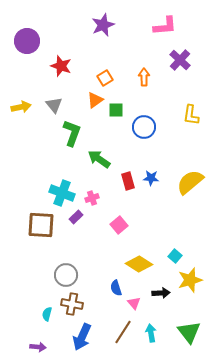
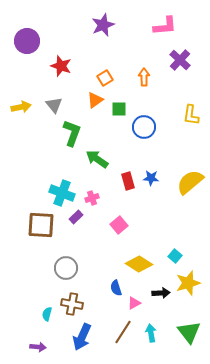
green square: moved 3 px right, 1 px up
green arrow: moved 2 px left
gray circle: moved 7 px up
yellow star: moved 2 px left, 3 px down
pink triangle: rotated 40 degrees clockwise
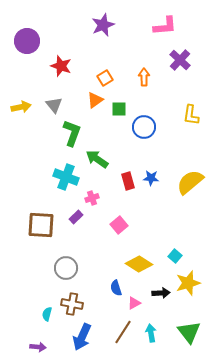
cyan cross: moved 4 px right, 16 px up
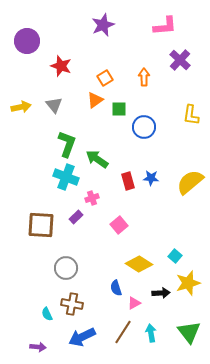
green L-shape: moved 5 px left, 11 px down
cyan semicircle: rotated 40 degrees counterclockwise
blue arrow: rotated 40 degrees clockwise
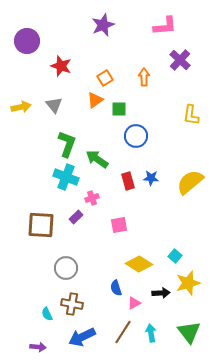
blue circle: moved 8 px left, 9 px down
pink square: rotated 30 degrees clockwise
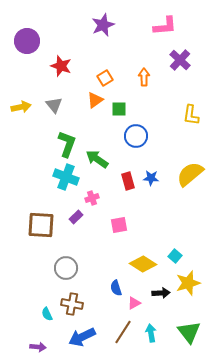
yellow semicircle: moved 8 px up
yellow diamond: moved 4 px right
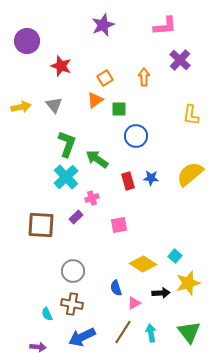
cyan cross: rotated 25 degrees clockwise
gray circle: moved 7 px right, 3 px down
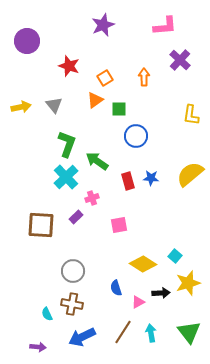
red star: moved 8 px right
green arrow: moved 2 px down
pink triangle: moved 4 px right, 1 px up
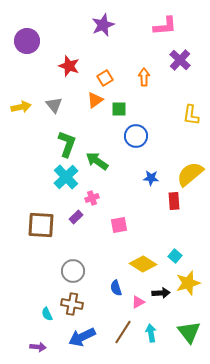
red rectangle: moved 46 px right, 20 px down; rotated 12 degrees clockwise
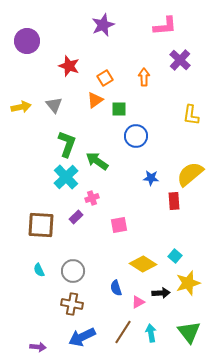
cyan semicircle: moved 8 px left, 44 px up
